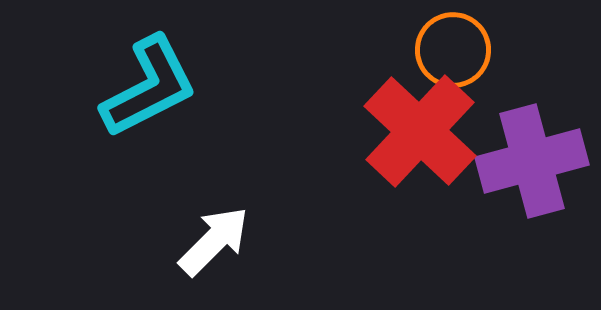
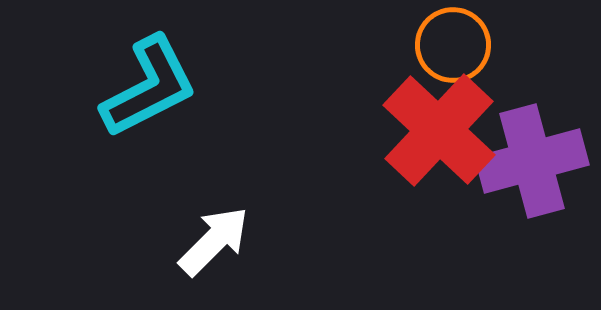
orange circle: moved 5 px up
red cross: moved 19 px right, 1 px up
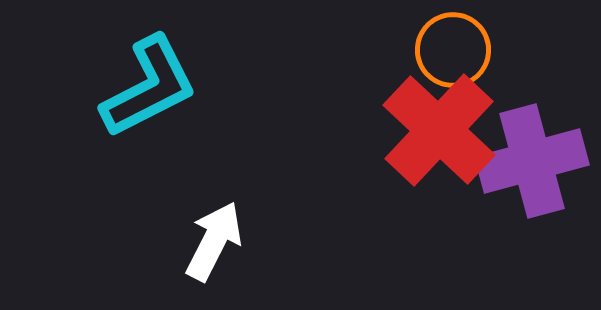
orange circle: moved 5 px down
white arrow: rotated 18 degrees counterclockwise
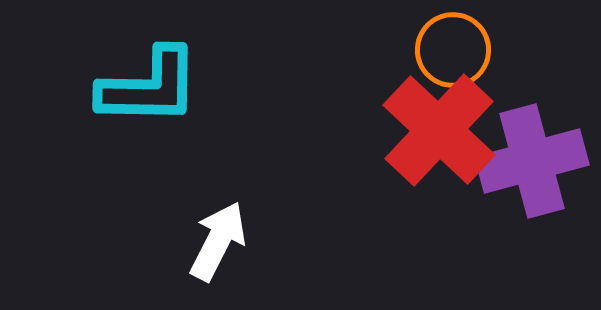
cyan L-shape: rotated 28 degrees clockwise
white arrow: moved 4 px right
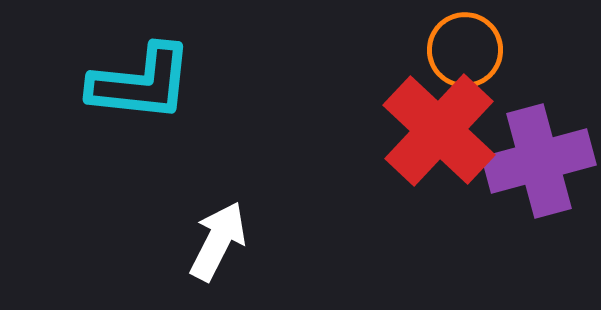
orange circle: moved 12 px right
cyan L-shape: moved 8 px left, 4 px up; rotated 5 degrees clockwise
purple cross: moved 7 px right
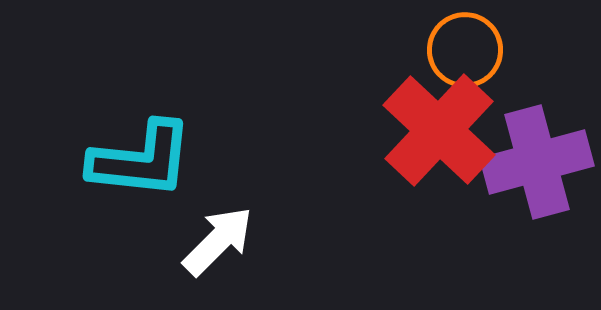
cyan L-shape: moved 77 px down
purple cross: moved 2 px left, 1 px down
white arrow: rotated 18 degrees clockwise
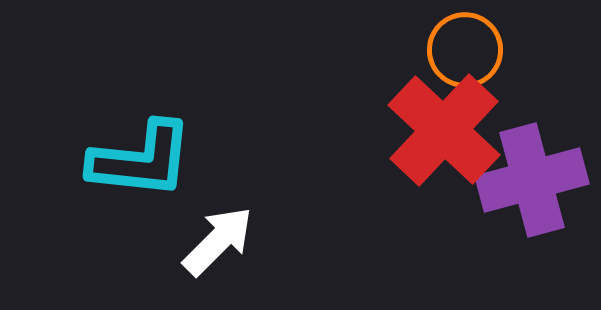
red cross: moved 5 px right
purple cross: moved 5 px left, 18 px down
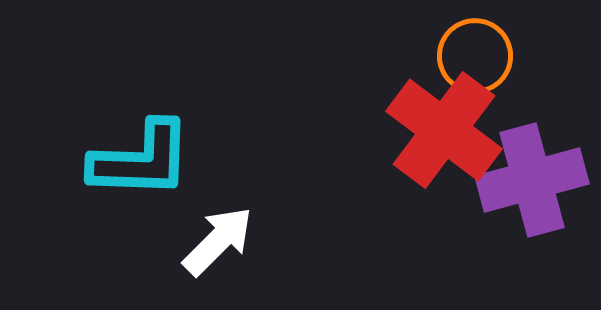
orange circle: moved 10 px right, 6 px down
red cross: rotated 6 degrees counterclockwise
cyan L-shape: rotated 4 degrees counterclockwise
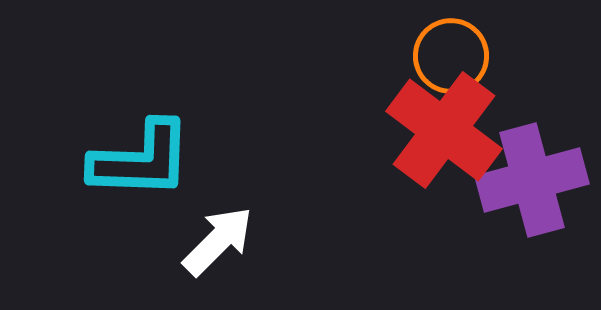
orange circle: moved 24 px left
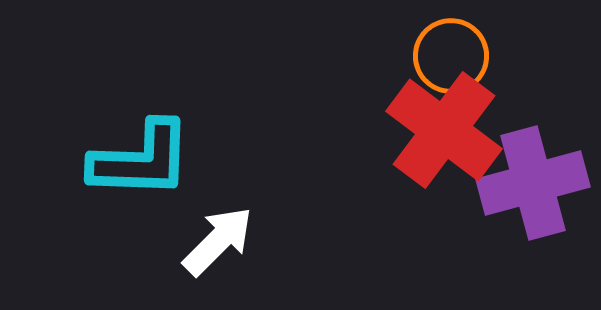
purple cross: moved 1 px right, 3 px down
